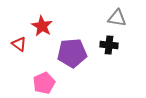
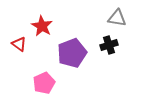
black cross: rotated 24 degrees counterclockwise
purple pentagon: rotated 16 degrees counterclockwise
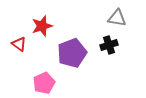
red star: rotated 25 degrees clockwise
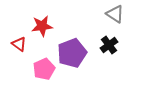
gray triangle: moved 2 px left, 4 px up; rotated 24 degrees clockwise
red star: rotated 10 degrees clockwise
black cross: rotated 18 degrees counterclockwise
pink pentagon: moved 14 px up
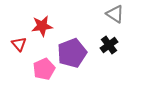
red triangle: rotated 14 degrees clockwise
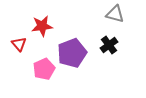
gray triangle: rotated 18 degrees counterclockwise
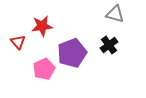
red triangle: moved 1 px left, 2 px up
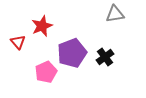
gray triangle: rotated 24 degrees counterclockwise
red star: rotated 15 degrees counterclockwise
black cross: moved 4 px left, 12 px down
pink pentagon: moved 2 px right, 3 px down
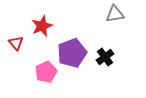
red triangle: moved 2 px left, 1 px down
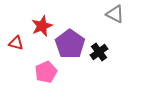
gray triangle: rotated 36 degrees clockwise
red triangle: rotated 35 degrees counterclockwise
purple pentagon: moved 2 px left, 9 px up; rotated 16 degrees counterclockwise
black cross: moved 6 px left, 5 px up
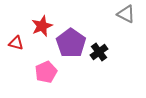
gray triangle: moved 11 px right
purple pentagon: moved 1 px right, 1 px up
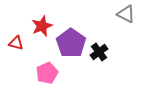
pink pentagon: moved 1 px right, 1 px down
